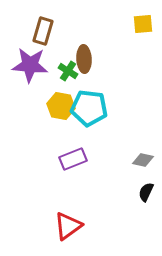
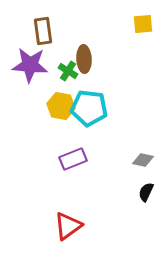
brown rectangle: rotated 24 degrees counterclockwise
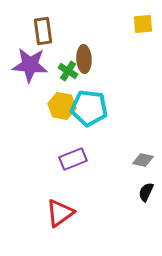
yellow hexagon: moved 1 px right
red triangle: moved 8 px left, 13 px up
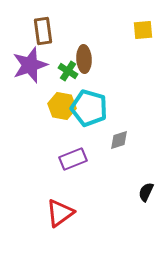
yellow square: moved 6 px down
purple star: rotated 24 degrees counterclockwise
cyan pentagon: rotated 9 degrees clockwise
gray diamond: moved 24 px left, 20 px up; rotated 30 degrees counterclockwise
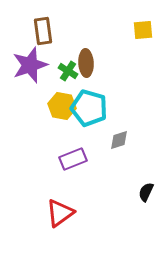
brown ellipse: moved 2 px right, 4 px down
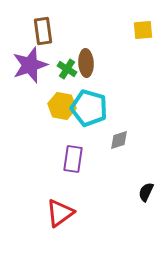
green cross: moved 1 px left, 2 px up
purple rectangle: rotated 60 degrees counterclockwise
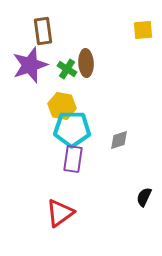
cyan pentagon: moved 17 px left, 21 px down; rotated 15 degrees counterclockwise
black semicircle: moved 2 px left, 5 px down
